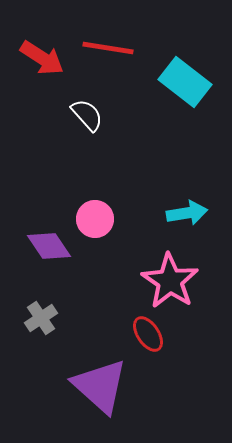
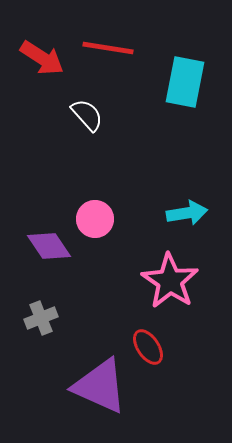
cyan rectangle: rotated 63 degrees clockwise
gray cross: rotated 12 degrees clockwise
red ellipse: moved 13 px down
purple triangle: rotated 18 degrees counterclockwise
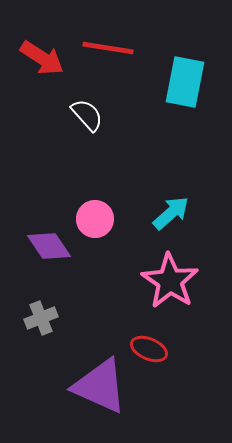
cyan arrow: moved 16 px left; rotated 33 degrees counterclockwise
red ellipse: moved 1 px right, 2 px down; rotated 33 degrees counterclockwise
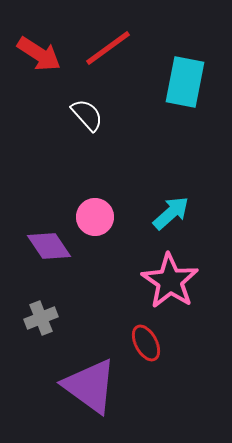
red line: rotated 45 degrees counterclockwise
red arrow: moved 3 px left, 4 px up
pink circle: moved 2 px up
red ellipse: moved 3 px left, 6 px up; rotated 39 degrees clockwise
purple triangle: moved 10 px left; rotated 12 degrees clockwise
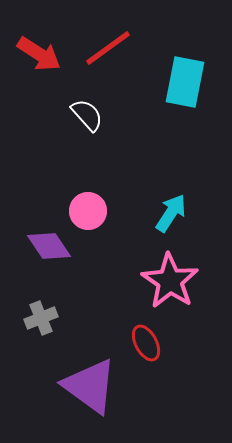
cyan arrow: rotated 15 degrees counterclockwise
pink circle: moved 7 px left, 6 px up
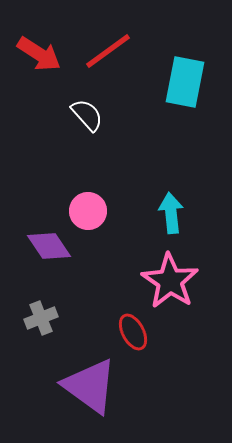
red line: moved 3 px down
cyan arrow: rotated 39 degrees counterclockwise
red ellipse: moved 13 px left, 11 px up
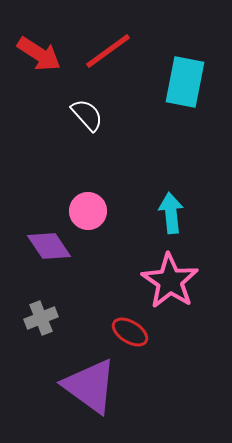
red ellipse: moved 3 px left; rotated 30 degrees counterclockwise
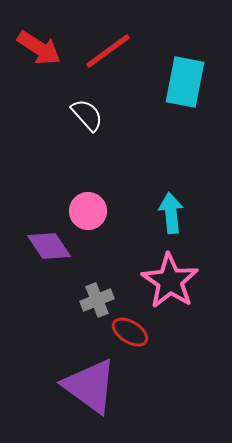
red arrow: moved 6 px up
gray cross: moved 56 px right, 18 px up
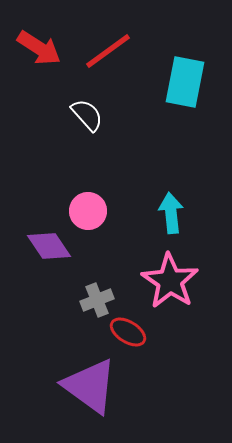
red ellipse: moved 2 px left
